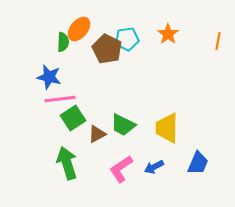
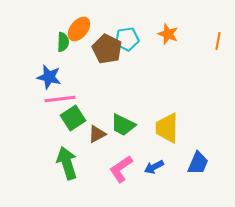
orange star: rotated 15 degrees counterclockwise
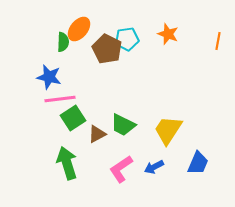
yellow trapezoid: moved 1 px right, 2 px down; rotated 32 degrees clockwise
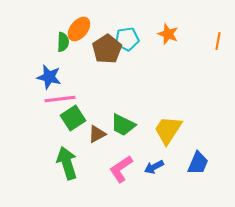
brown pentagon: rotated 12 degrees clockwise
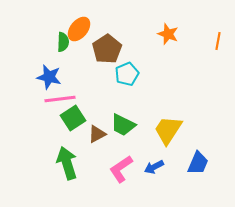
cyan pentagon: moved 35 px down; rotated 15 degrees counterclockwise
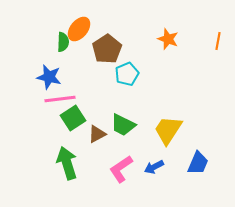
orange star: moved 5 px down
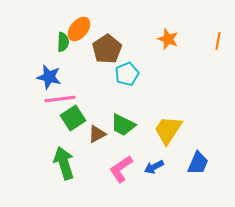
green arrow: moved 3 px left
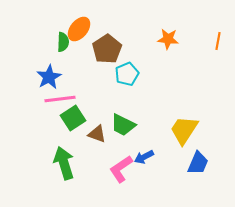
orange star: rotated 15 degrees counterclockwise
blue star: rotated 30 degrees clockwise
yellow trapezoid: moved 16 px right
brown triangle: rotated 48 degrees clockwise
blue arrow: moved 10 px left, 10 px up
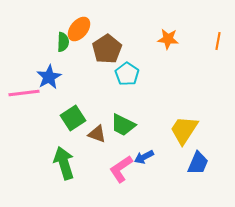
cyan pentagon: rotated 15 degrees counterclockwise
pink line: moved 36 px left, 6 px up
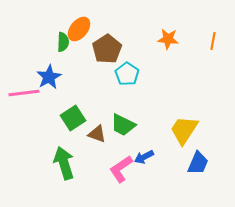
orange line: moved 5 px left
